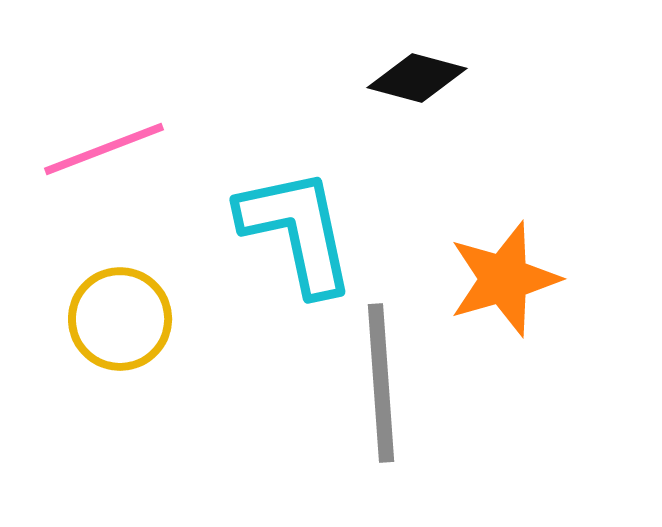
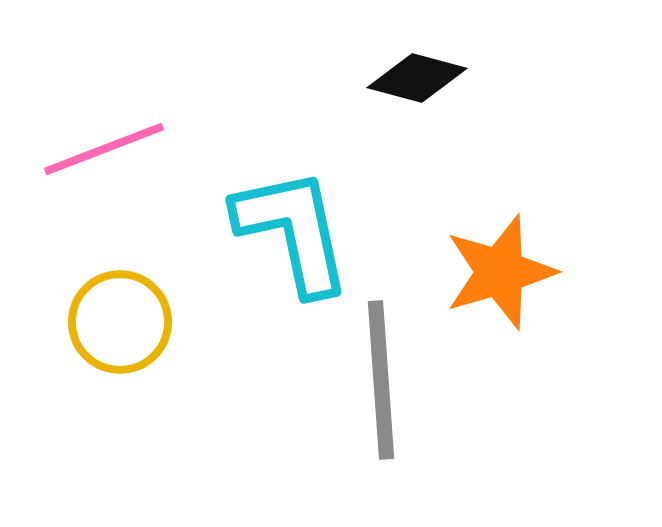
cyan L-shape: moved 4 px left
orange star: moved 4 px left, 7 px up
yellow circle: moved 3 px down
gray line: moved 3 px up
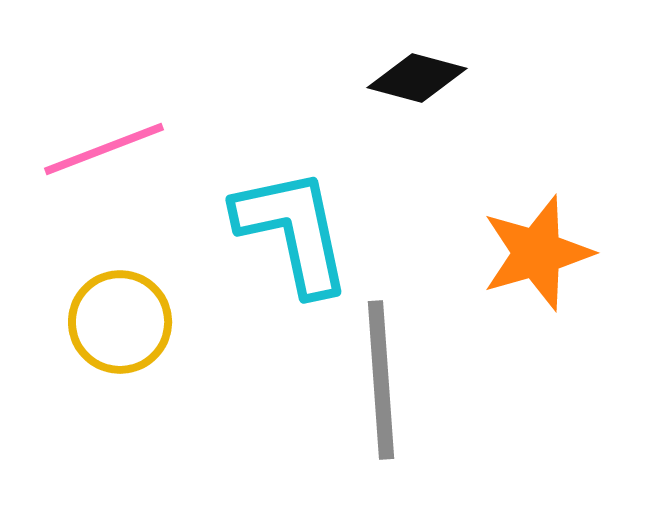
orange star: moved 37 px right, 19 px up
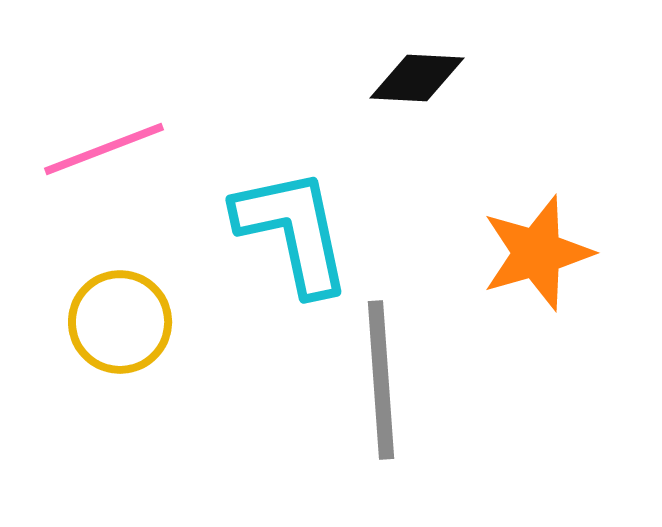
black diamond: rotated 12 degrees counterclockwise
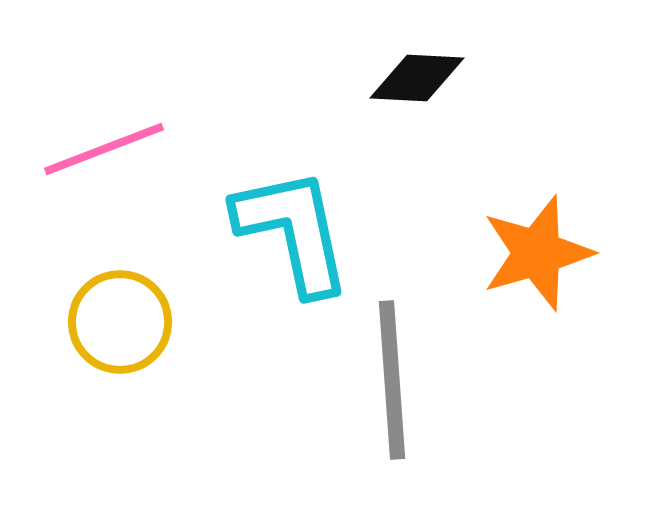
gray line: moved 11 px right
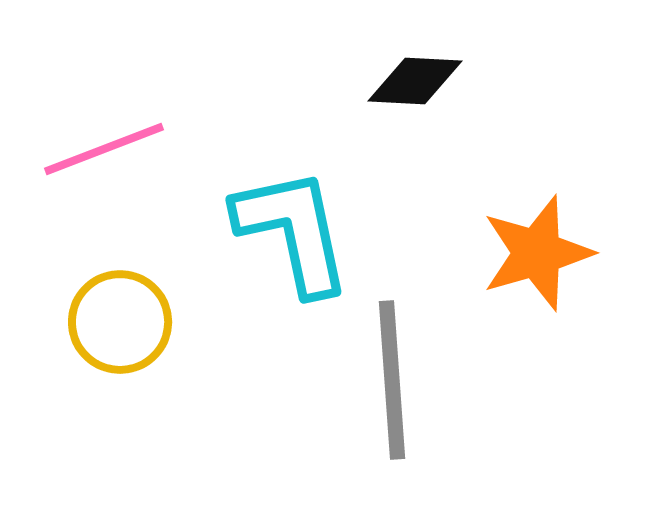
black diamond: moved 2 px left, 3 px down
